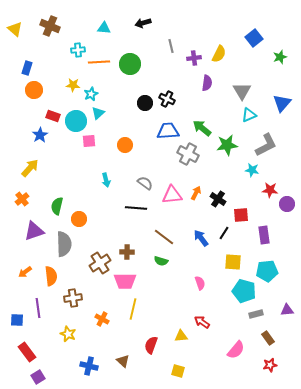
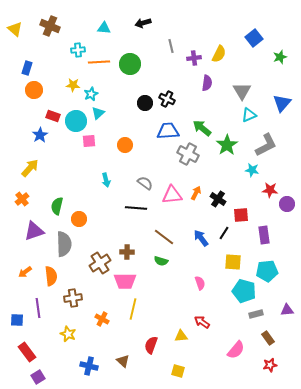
green star at (227, 145): rotated 25 degrees counterclockwise
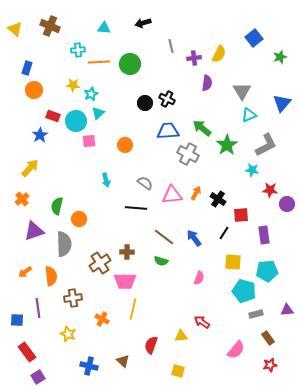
blue arrow at (201, 238): moved 7 px left
pink semicircle at (200, 283): moved 1 px left, 5 px up; rotated 40 degrees clockwise
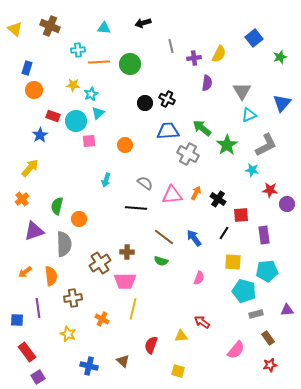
cyan arrow at (106, 180): rotated 32 degrees clockwise
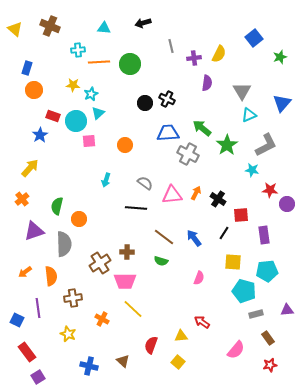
blue trapezoid at (168, 131): moved 2 px down
yellow line at (133, 309): rotated 60 degrees counterclockwise
blue square at (17, 320): rotated 24 degrees clockwise
yellow square at (178, 371): moved 9 px up; rotated 24 degrees clockwise
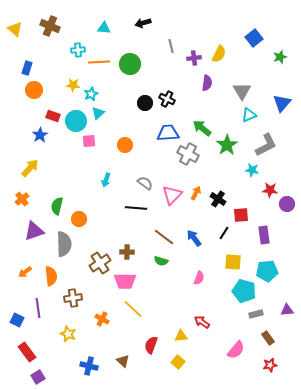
pink triangle at (172, 195): rotated 40 degrees counterclockwise
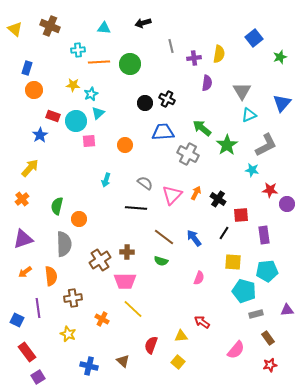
yellow semicircle at (219, 54): rotated 18 degrees counterclockwise
blue trapezoid at (168, 133): moved 5 px left, 1 px up
purple triangle at (34, 231): moved 11 px left, 8 px down
brown cross at (100, 263): moved 3 px up
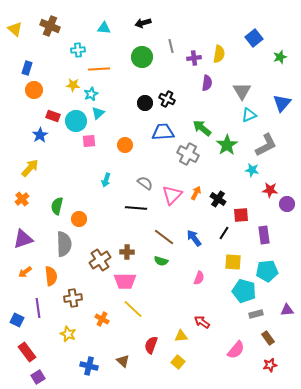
orange line at (99, 62): moved 7 px down
green circle at (130, 64): moved 12 px right, 7 px up
